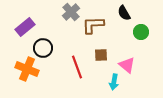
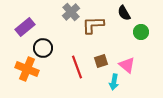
brown square: moved 6 px down; rotated 16 degrees counterclockwise
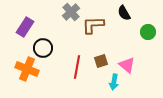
purple rectangle: rotated 18 degrees counterclockwise
green circle: moved 7 px right
red line: rotated 30 degrees clockwise
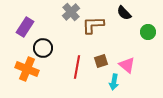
black semicircle: rotated 14 degrees counterclockwise
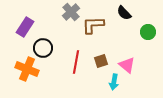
red line: moved 1 px left, 5 px up
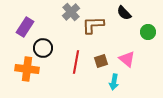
pink triangle: moved 6 px up
orange cross: rotated 15 degrees counterclockwise
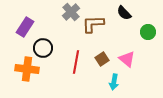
brown L-shape: moved 1 px up
brown square: moved 1 px right, 2 px up; rotated 16 degrees counterclockwise
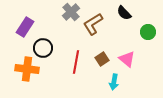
brown L-shape: rotated 30 degrees counterclockwise
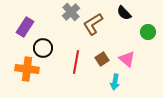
cyan arrow: moved 1 px right
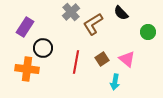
black semicircle: moved 3 px left
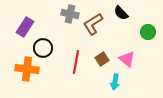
gray cross: moved 1 px left, 2 px down; rotated 36 degrees counterclockwise
